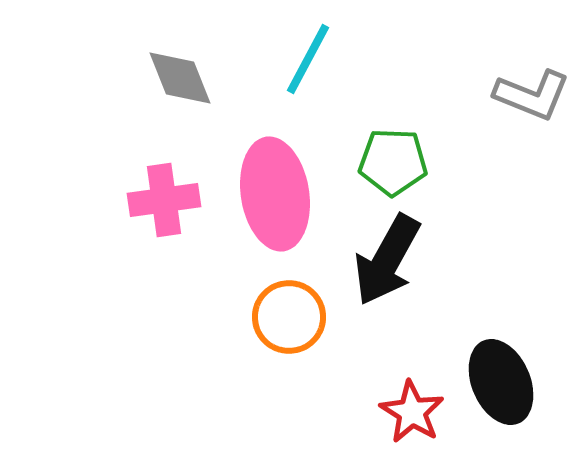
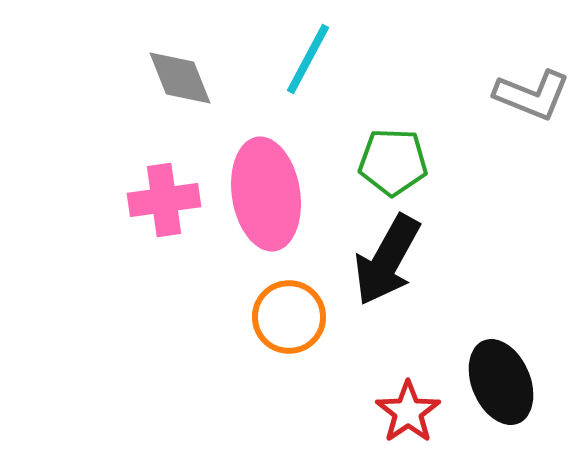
pink ellipse: moved 9 px left
red star: moved 4 px left; rotated 6 degrees clockwise
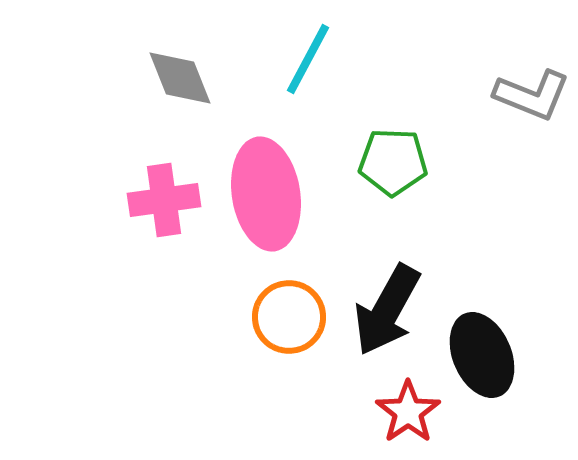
black arrow: moved 50 px down
black ellipse: moved 19 px left, 27 px up
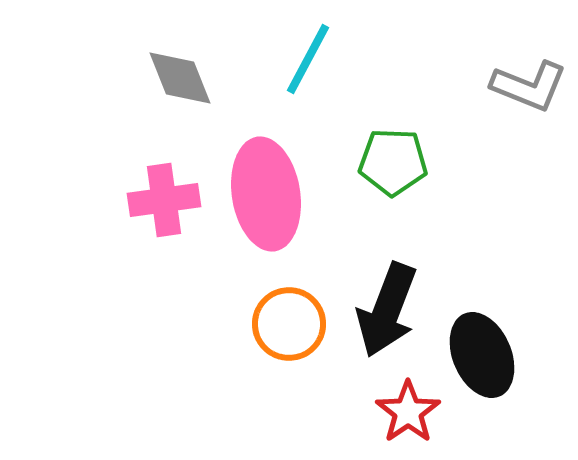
gray L-shape: moved 3 px left, 9 px up
black arrow: rotated 8 degrees counterclockwise
orange circle: moved 7 px down
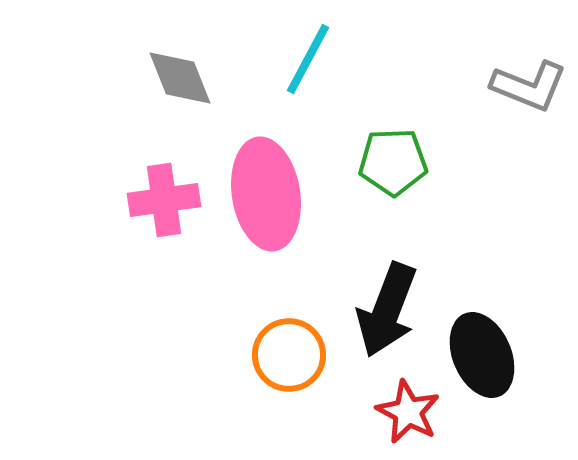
green pentagon: rotated 4 degrees counterclockwise
orange circle: moved 31 px down
red star: rotated 10 degrees counterclockwise
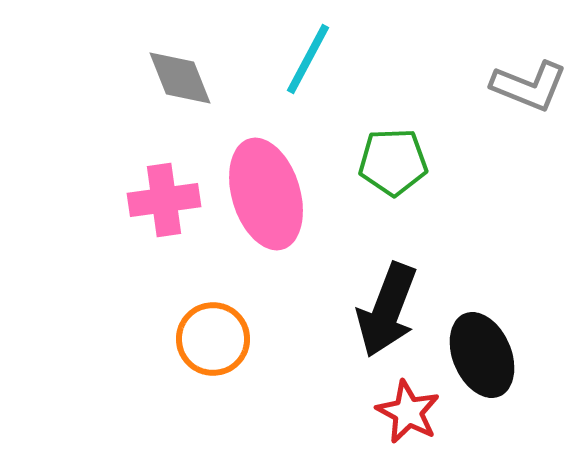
pink ellipse: rotated 8 degrees counterclockwise
orange circle: moved 76 px left, 16 px up
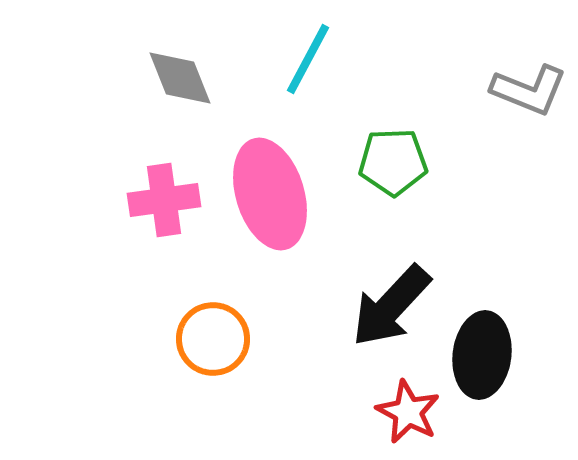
gray L-shape: moved 4 px down
pink ellipse: moved 4 px right
black arrow: moved 4 px right, 4 px up; rotated 22 degrees clockwise
black ellipse: rotated 30 degrees clockwise
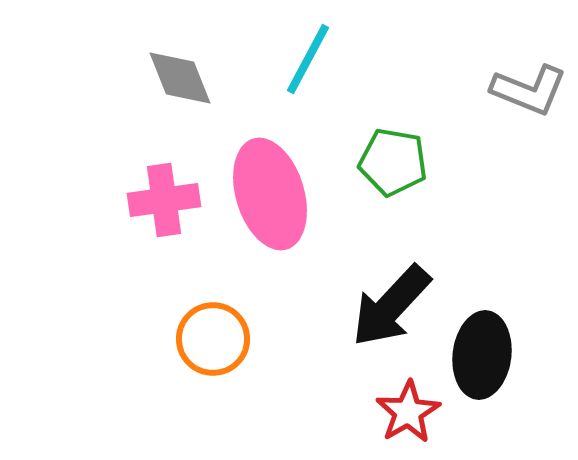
green pentagon: rotated 12 degrees clockwise
red star: rotated 14 degrees clockwise
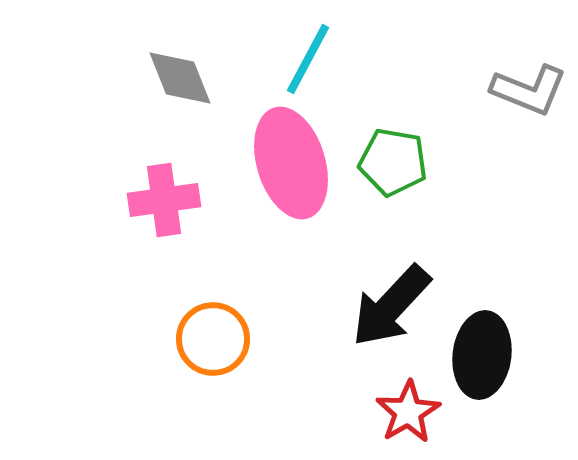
pink ellipse: moved 21 px right, 31 px up
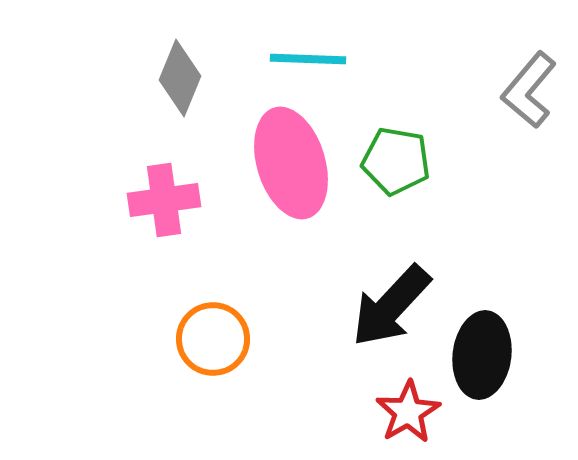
cyan line: rotated 64 degrees clockwise
gray diamond: rotated 44 degrees clockwise
gray L-shape: rotated 108 degrees clockwise
green pentagon: moved 3 px right, 1 px up
